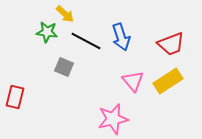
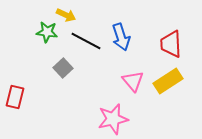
yellow arrow: moved 1 px right, 1 px down; rotated 18 degrees counterclockwise
red trapezoid: rotated 108 degrees clockwise
gray square: moved 1 px left, 1 px down; rotated 24 degrees clockwise
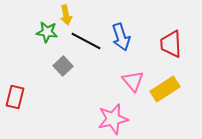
yellow arrow: rotated 54 degrees clockwise
gray square: moved 2 px up
yellow rectangle: moved 3 px left, 8 px down
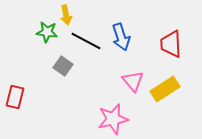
gray square: rotated 12 degrees counterclockwise
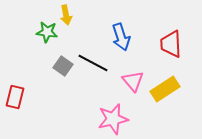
black line: moved 7 px right, 22 px down
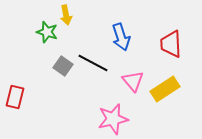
green star: rotated 10 degrees clockwise
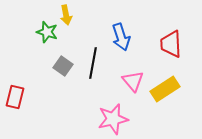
black line: rotated 72 degrees clockwise
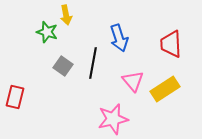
blue arrow: moved 2 px left, 1 px down
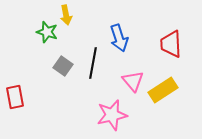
yellow rectangle: moved 2 px left, 1 px down
red rectangle: rotated 25 degrees counterclockwise
pink star: moved 1 px left, 4 px up
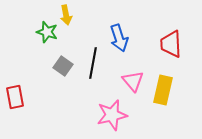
yellow rectangle: rotated 44 degrees counterclockwise
